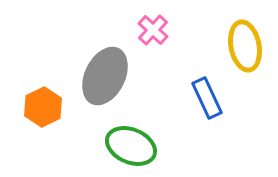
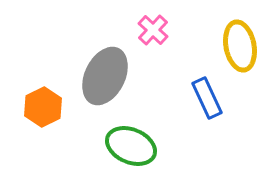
yellow ellipse: moved 5 px left
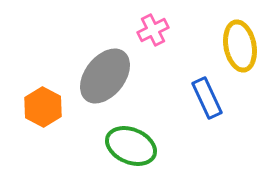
pink cross: rotated 20 degrees clockwise
gray ellipse: rotated 12 degrees clockwise
orange hexagon: rotated 6 degrees counterclockwise
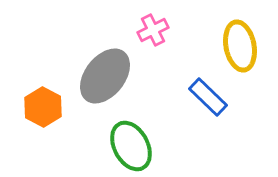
blue rectangle: moved 1 px right, 1 px up; rotated 21 degrees counterclockwise
green ellipse: rotated 39 degrees clockwise
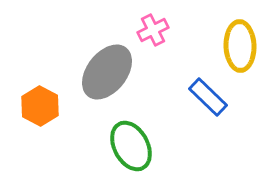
yellow ellipse: rotated 9 degrees clockwise
gray ellipse: moved 2 px right, 4 px up
orange hexagon: moved 3 px left, 1 px up
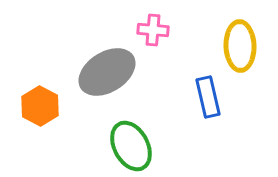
pink cross: rotated 32 degrees clockwise
gray ellipse: rotated 20 degrees clockwise
blue rectangle: rotated 33 degrees clockwise
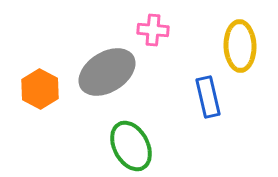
orange hexagon: moved 17 px up
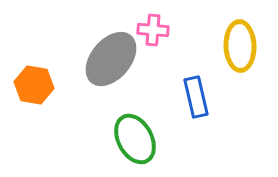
gray ellipse: moved 4 px right, 13 px up; rotated 18 degrees counterclockwise
orange hexagon: moved 6 px left, 4 px up; rotated 18 degrees counterclockwise
blue rectangle: moved 12 px left
green ellipse: moved 4 px right, 7 px up
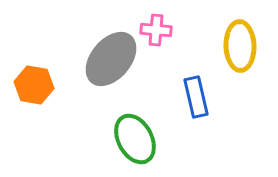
pink cross: moved 3 px right
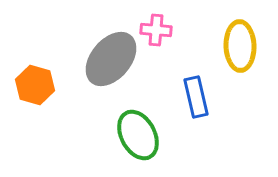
orange hexagon: moved 1 px right; rotated 6 degrees clockwise
green ellipse: moved 3 px right, 4 px up
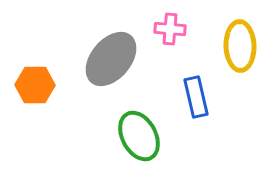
pink cross: moved 14 px right, 1 px up
orange hexagon: rotated 15 degrees counterclockwise
green ellipse: moved 1 px right, 1 px down
